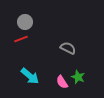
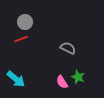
cyan arrow: moved 14 px left, 3 px down
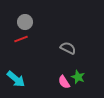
pink semicircle: moved 2 px right
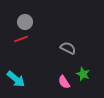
green star: moved 5 px right, 3 px up
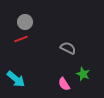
pink semicircle: moved 2 px down
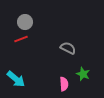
pink semicircle: rotated 152 degrees counterclockwise
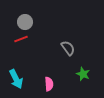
gray semicircle: rotated 28 degrees clockwise
cyan arrow: rotated 24 degrees clockwise
pink semicircle: moved 15 px left
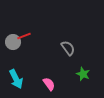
gray circle: moved 12 px left, 20 px down
red line: moved 3 px right, 3 px up
pink semicircle: rotated 32 degrees counterclockwise
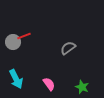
gray semicircle: rotated 91 degrees counterclockwise
green star: moved 1 px left, 13 px down
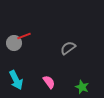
gray circle: moved 1 px right, 1 px down
cyan arrow: moved 1 px down
pink semicircle: moved 2 px up
